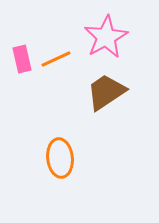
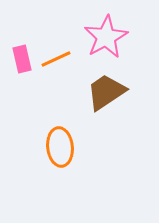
orange ellipse: moved 11 px up
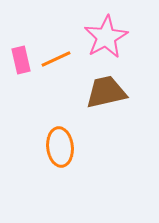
pink rectangle: moved 1 px left, 1 px down
brown trapezoid: rotated 21 degrees clockwise
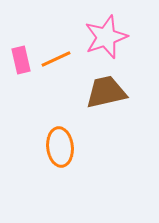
pink star: rotated 9 degrees clockwise
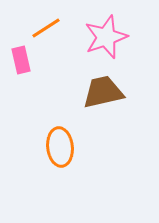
orange line: moved 10 px left, 31 px up; rotated 8 degrees counterclockwise
brown trapezoid: moved 3 px left
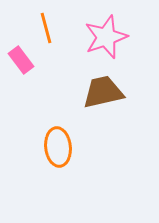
orange line: rotated 72 degrees counterclockwise
pink rectangle: rotated 24 degrees counterclockwise
orange ellipse: moved 2 px left
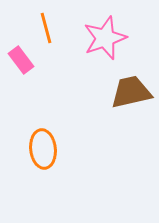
pink star: moved 1 px left, 1 px down
brown trapezoid: moved 28 px right
orange ellipse: moved 15 px left, 2 px down
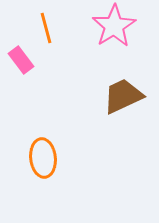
pink star: moved 9 px right, 12 px up; rotated 12 degrees counterclockwise
brown trapezoid: moved 8 px left, 4 px down; rotated 12 degrees counterclockwise
orange ellipse: moved 9 px down
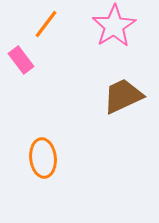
orange line: moved 4 px up; rotated 52 degrees clockwise
